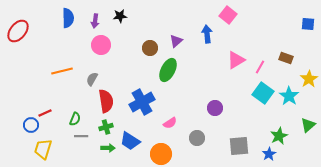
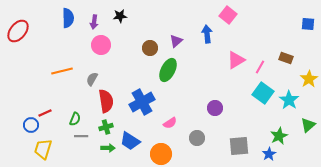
purple arrow: moved 1 px left, 1 px down
cyan star: moved 4 px down
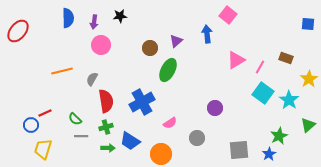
green semicircle: rotated 112 degrees clockwise
gray square: moved 4 px down
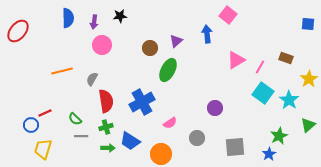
pink circle: moved 1 px right
gray square: moved 4 px left, 3 px up
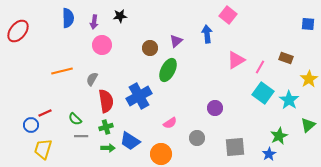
blue cross: moved 3 px left, 6 px up
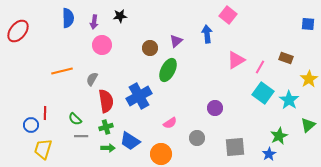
red line: rotated 64 degrees counterclockwise
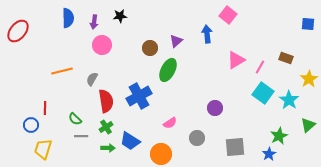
red line: moved 5 px up
green cross: rotated 16 degrees counterclockwise
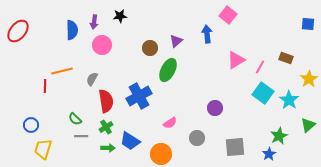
blue semicircle: moved 4 px right, 12 px down
red line: moved 22 px up
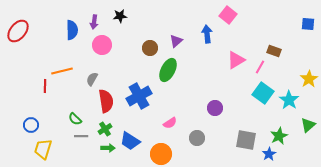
brown rectangle: moved 12 px left, 7 px up
green cross: moved 1 px left, 2 px down
gray square: moved 11 px right, 7 px up; rotated 15 degrees clockwise
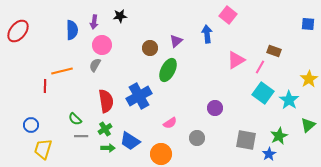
gray semicircle: moved 3 px right, 14 px up
